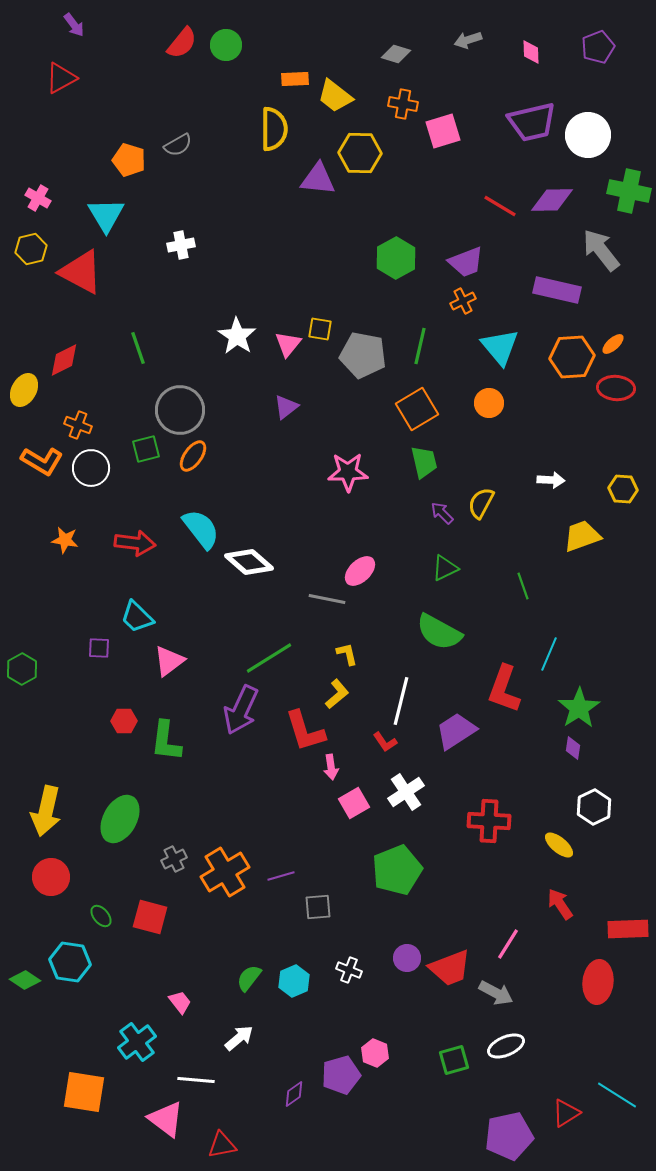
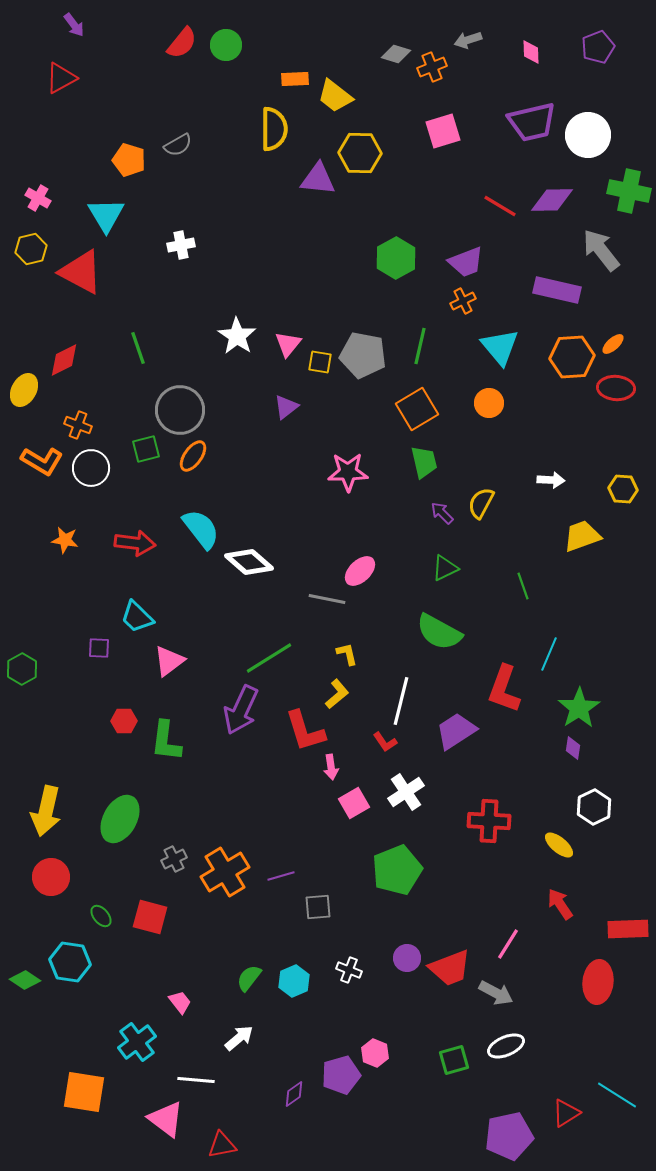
orange cross at (403, 104): moved 29 px right, 37 px up; rotated 32 degrees counterclockwise
yellow square at (320, 329): moved 33 px down
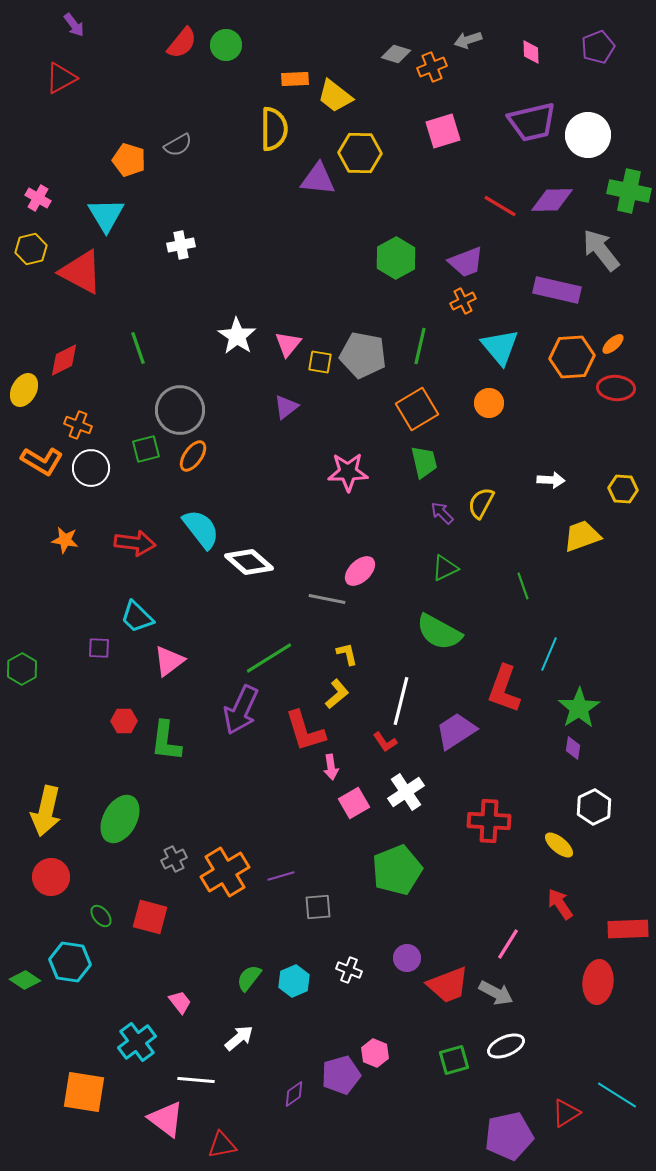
red trapezoid at (450, 968): moved 2 px left, 17 px down
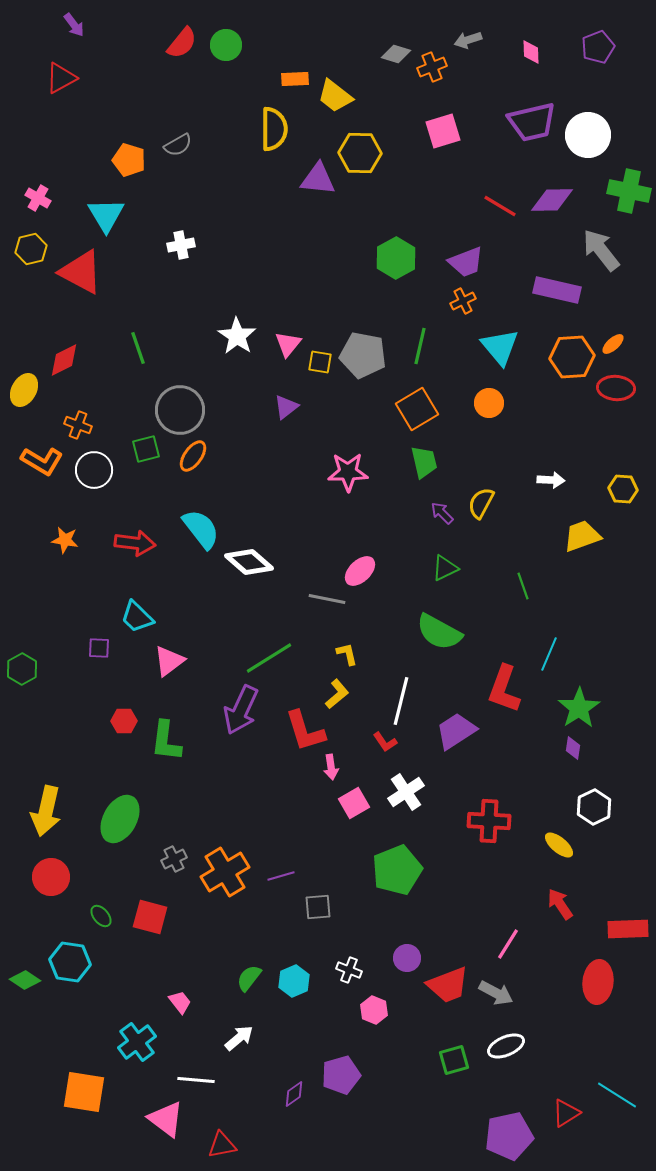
white circle at (91, 468): moved 3 px right, 2 px down
pink hexagon at (375, 1053): moved 1 px left, 43 px up
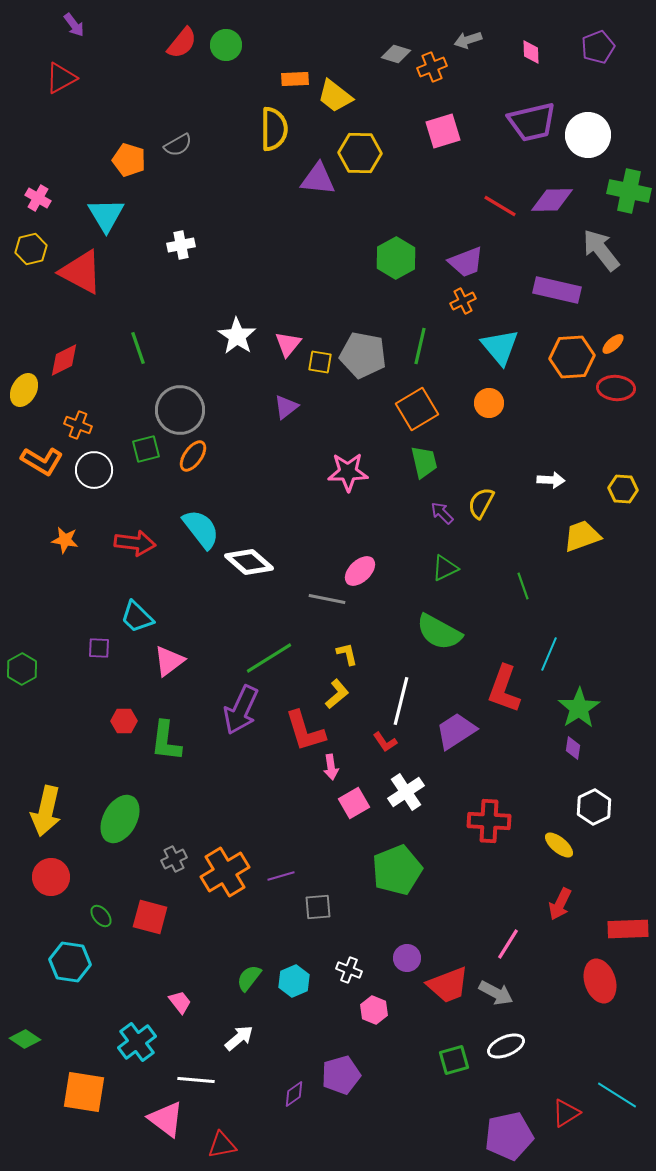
red arrow at (560, 904): rotated 120 degrees counterclockwise
green diamond at (25, 980): moved 59 px down
red ellipse at (598, 982): moved 2 px right, 1 px up; rotated 24 degrees counterclockwise
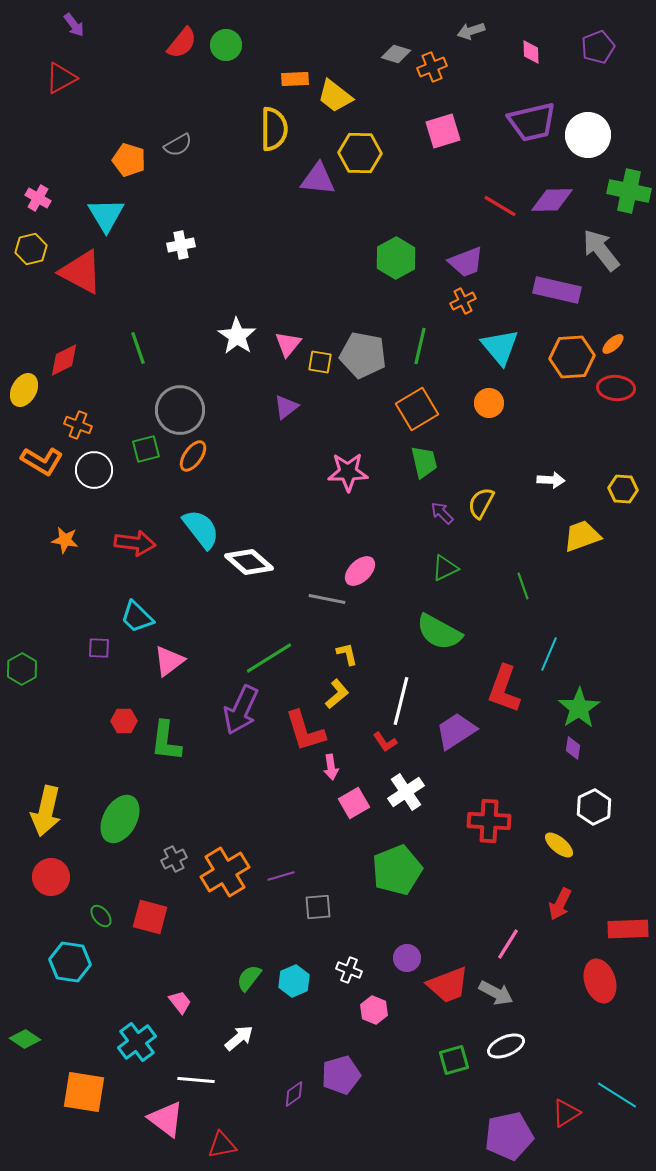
gray arrow at (468, 40): moved 3 px right, 9 px up
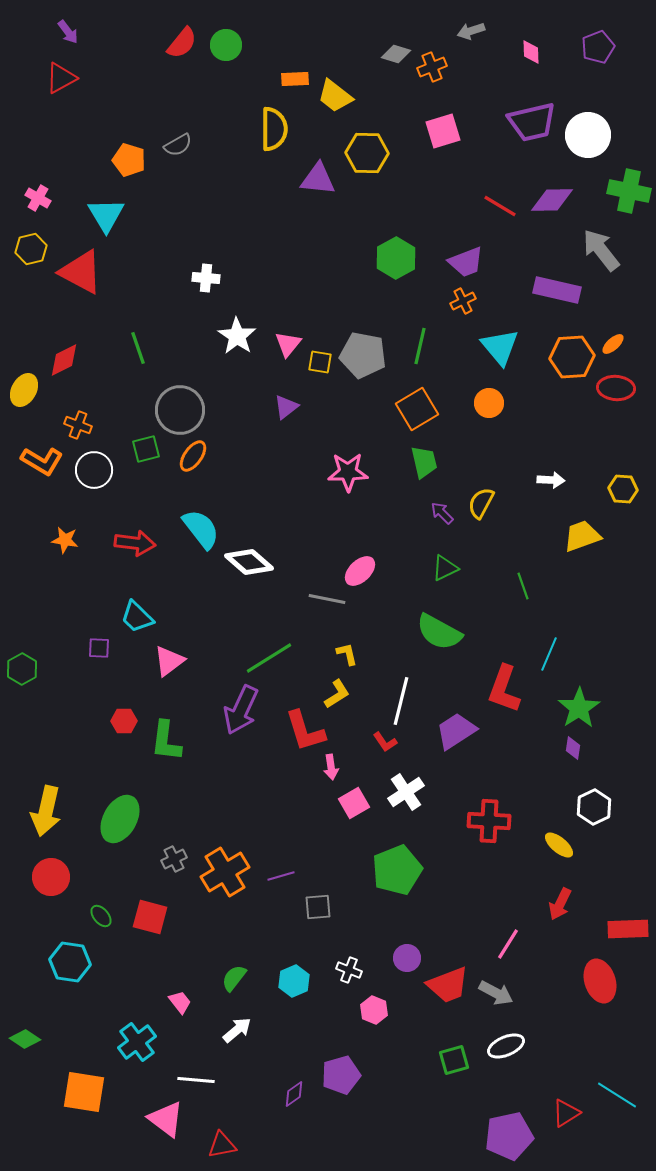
purple arrow at (74, 25): moved 6 px left, 7 px down
yellow hexagon at (360, 153): moved 7 px right
white cross at (181, 245): moved 25 px right, 33 px down; rotated 16 degrees clockwise
yellow L-shape at (337, 694): rotated 8 degrees clockwise
green semicircle at (249, 978): moved 15 px left
white arrow at (239, 1038): moved 2 px left, 8 px up
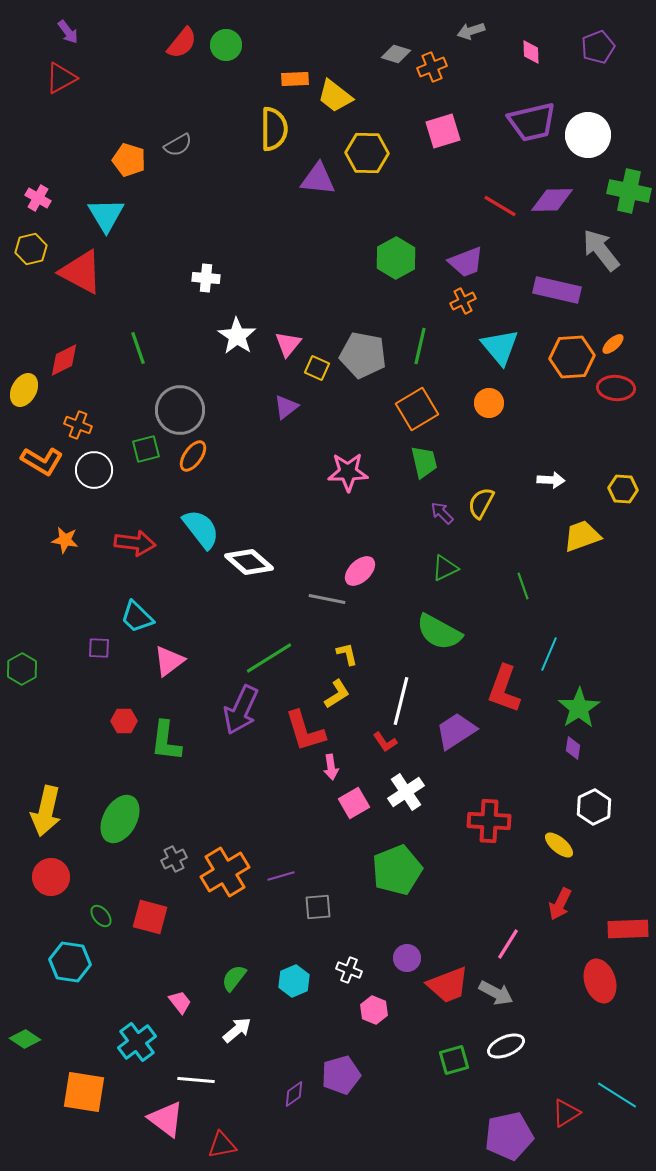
yellow square at (320, 362): moved 3 px left, 6 px down; rotated 15 degrees clockwise
